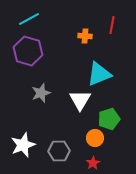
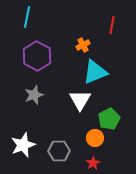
cyan line: moved 2 px left, 2 px up; rotated 50 degrees counterclockwise
orange cross: moved 2 px left, 9 px down; rotated 32 degrees counterclockwise
purple hexagon: moved 9 px right, 5 px down; rotated 12 degrees clockwise
cyan triangle: moved 4 px left, 2 px up
gray star: moved 7 px left, 2 px down
green pentagon: rotated 10 degrees counterclockwise
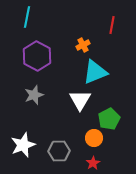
orange circle: moved 1 px left
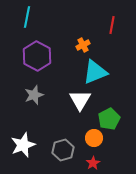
gray hexagon: moved 4 px right, 1 px up; rotated 15 degrees counterclockwise
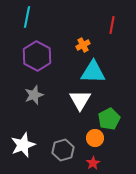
cyan triangle: moved 2 px left; rotated 24 degrees clockwise
orange circle: moved 1 px right
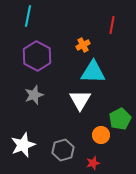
cyan line: moved 1 px right, 1 px up
green pentagon: moved 11 px right
orange circle: moved 6 px right, 3 px up
red star: rotated 16 degrees clockwise
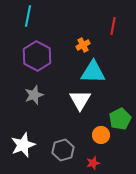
red line: moved 1 px right, 1 px down
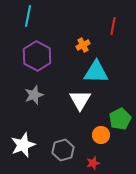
cyan triangle: moved 3 px right
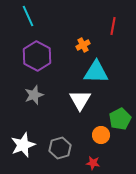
cyan line: rotated 35 degrees counterclockwise
gray hexagon: moved 3 px left, 2 px up
red star: rotated 24 degrees clockwise
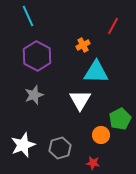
red line: rotated 18 degrees clockwise
